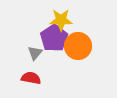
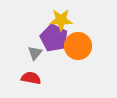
purple pentagon: rotated 12 degrees counterclockwise
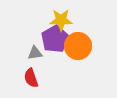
purple pentagon: moved 1 px right, 1 px down; rotated 16 degrees clockwise
gray triangle: rotated 42 degrees clockwise
red semicircle: rotated 120 degrees counterclockwise
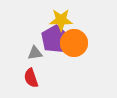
orange circle: moved 4 px left, 3 px up
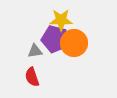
purple pentagon: rotated 28 degrees counterclockwise
gray triangle: moved 2 px up
red semicircle: moved 1 px right, 1 px up
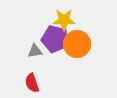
yellow star: moved 3 px right
orange circle: moved 3 px right, 1 px down
red semicircle: moved 6 px down
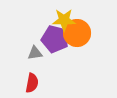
orange circle: moved 11 px up
gray triangle: moved 2 px down
red semicircle: rotated 150 degrees counterclockwise
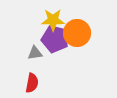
yellow star: moved 11 px left
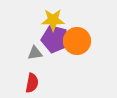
orange circle: moved 8 px down
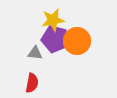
yellow star: rotated 10 degrees counterclockwise
gray triangle: rotated 14 degrees clockwise
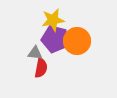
red semicircle: moved 9 px right, 15 px up
